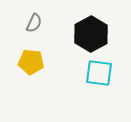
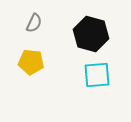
black hexagon: rotated 16 degrees counterclockwise
cyan square: moved 2 px left, 2 px down; rotated 12 degrees counterclockwise
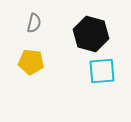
gray semicircle: rotated 12 degrees counterclockwise
cyan square: moved 5 px right, 4 px up
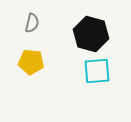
gray semicircle: moved 2 px left
cyan square: moved 5 px left
